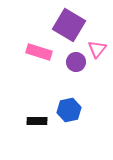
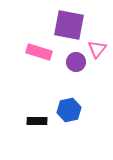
purple square: rotated 20 degrees counterclockwise
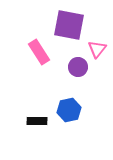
pink rectangle: rotated 40 degrees clockwise
purple circle: moved 2 px right, 5 px down
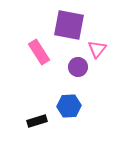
blue hexagon: moved 4 px up; rotated 10 degrees clockwise
black rectangle: rotated 18 degrees counterclockwise
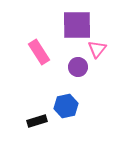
purple square: moved 8 px right; rotated 12 degrees counterclockwise
blue hexagon: moved 3 px left; rotated 10 degrees counterclockwise
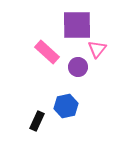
pink rectangle: moved 8 px right; rotated 15 degrees counterclockwise
black rectangle: rotated 48 degrees counterclockwise
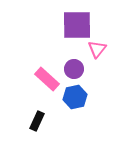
pink rectangle: moved 27 px down
purple circle: moved 4 px left, 2 px down
blue hexagon: moved 9 px right, 9 px up
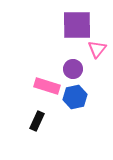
purple circle: moved 1 px left
pink rectangle: moved 7 px down; rotated 25 degrees counterclockwise
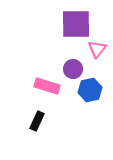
purple square: moved 1 px left, 1 px up
blue hexagon: moved 15 px right, 7 px up
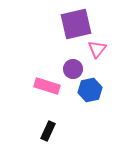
purple square: rotated 12 degrees counterclockwise
black rectangle: moved 11 px right, 10 px down
